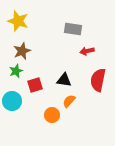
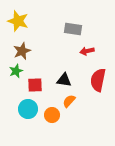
red square: rotated 14 degrees clockwise
cyan circle: moved 16 px right, 8 px down
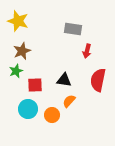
red arrow: rotated 64 degrees counterclockwise
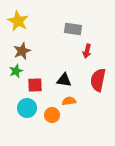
yellow star: rotated 10 degrees clockwise
orange semicircle: rotated 40 degrees clockwise
cyan circle: moved 1 px left, 1 px up
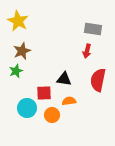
gray rectangle: moved 20 px right
black triangle: moved 1 px up
red square: moved 9 px right, 8 px down
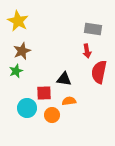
red arrow: rotated 24 degrees counterclockwise
red semicircle: moved 1 px right, 8 px up
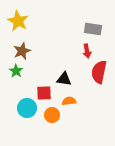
green star: rotated 16 degrees counterclockwise
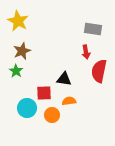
red arrow: moved 1 px left, 1 px down
red semicircle: moved 1 px up
